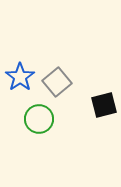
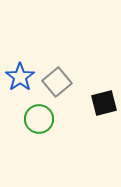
black square: moved 2 px up
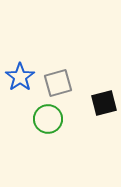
gray square: moved 1 px right, 1 px down; rotated 24 degrees clockwise
green circle: moved 9 px right
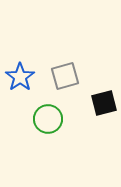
gray square: moved 7 px right, 7 px up
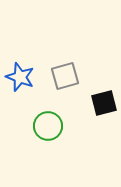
blue star: rotated 16 degrees counterclockwise
green circle: moved 7 px down
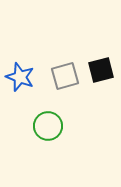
black square: moved 3 px left, 33 px up
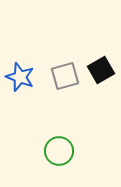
black square: rotated 16 degrees counterclockwise
green circle: moved 11 px right, 25 px down
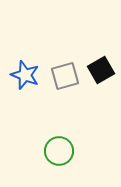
blue star: moved 5 px right, 2 px up
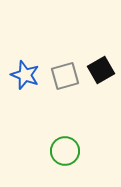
green circle: moved 6 px right
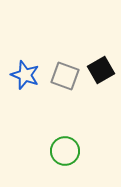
gray square: rotated 36 degrees clockwise
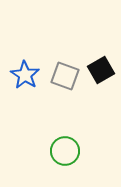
blue star: rotated 12 degrees clockwise
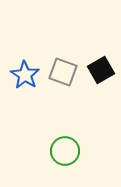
gray square: moved 2 px left, 4 px up
